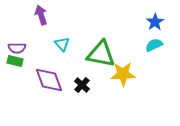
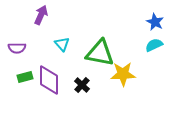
purple arrow: rotated 42 degrees clockwise
blue star: rotated 12 degrees counterclockwise
green triangle: moved 1 px left, 1 px up
green rectangle: moved 10 px right, 16 px down; rotated 28 degrees counterclockwise
purple diamond: rotated 20 degrees clockwise
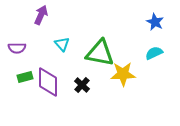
cyan semicircle: moved 8 px down
purple diamond: moved 1 px left, 2 px down
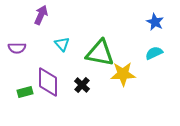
green rectangle: moved 15 px down
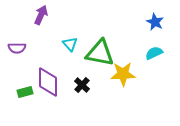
cyan triangle: moved 8 px right
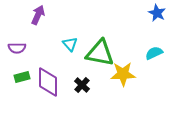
purple arrow: moved 3 px left
blue star: moved 2 px right, 9 px up
green rectangle: moved 3 px left, 15 px up
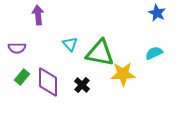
purple arrow: rotated 30 degrees counterclockwise
green rectangle: rotated 35 degrees counterclockwise
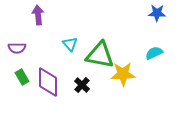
blue star: rotated 24 degrees counterclockwise
green triangle: moved 2 px down
green rectangle: rotated 70 degrees counterclockwise
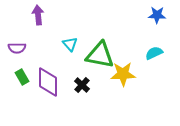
blue star: moved 2 px down
